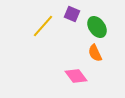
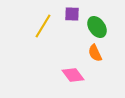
purple square: rotated 21 degrees counterclockwise
yellow line: rotated 10 degrees counterclockwise
pink diamond: moved 3 px left, 1 px up
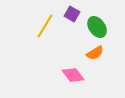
purple square: rotated 28 degrees clockwise
yellow line: moved 2 px right
orange semicircle: rotated 96 degrees counterclockwise
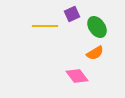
purple square: rotated 35 degrees clockwise
yellow line: rotated 60 degrees clockwise
pink diamond: moved 4 px right, 1 px down
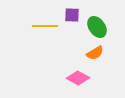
purple square: moved 1 px down; rotated 28 degrees clockwise
pink diamond: moved 1 px right, 2 px down; rotated 25 degrees counterclockwise
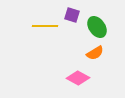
purple square: rotated 14 degrees clockwise
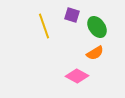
yellow line: moved 1 px left; rotated 70 degrees clockwise
pink diamond: moved 1 px left, 2 px up
